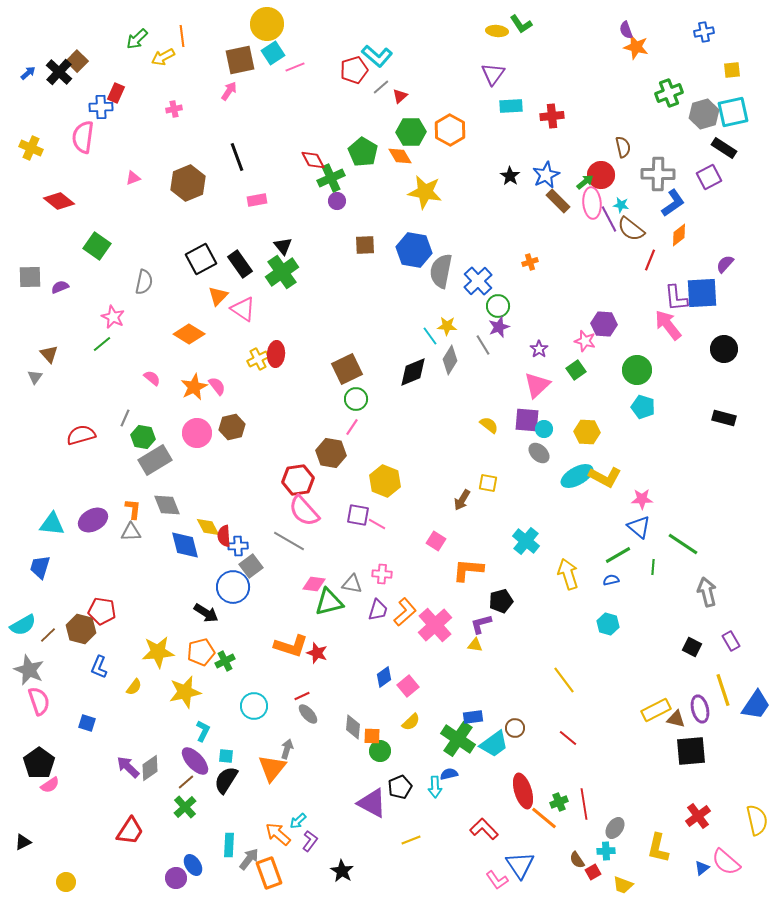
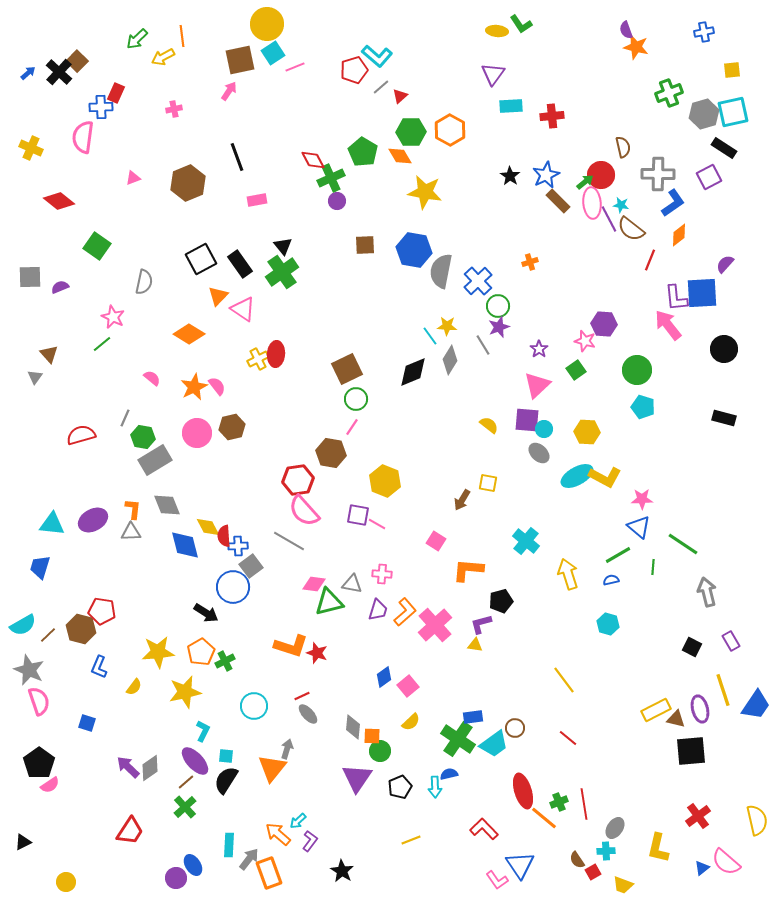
orange pentagon at (201, 652): rotated 16 degrees counterclockwise
purple triangle at (372, 803): moved 15 px left, 25 px up; rotated 36 degrees clockwise
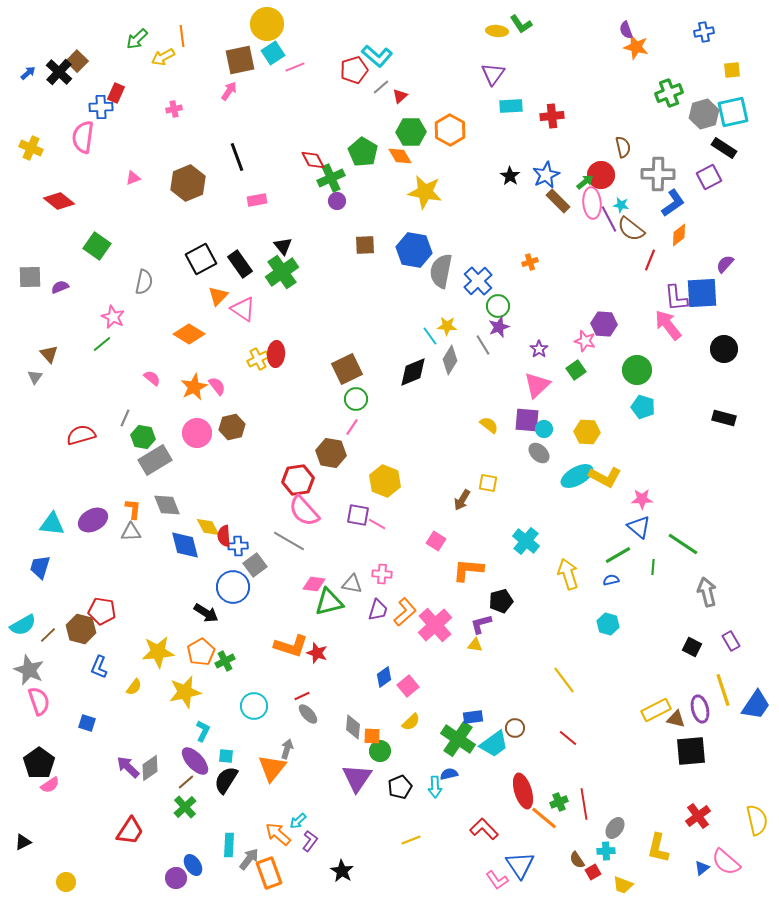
gray square at (251, 566): moved 4 px right, 1 px up
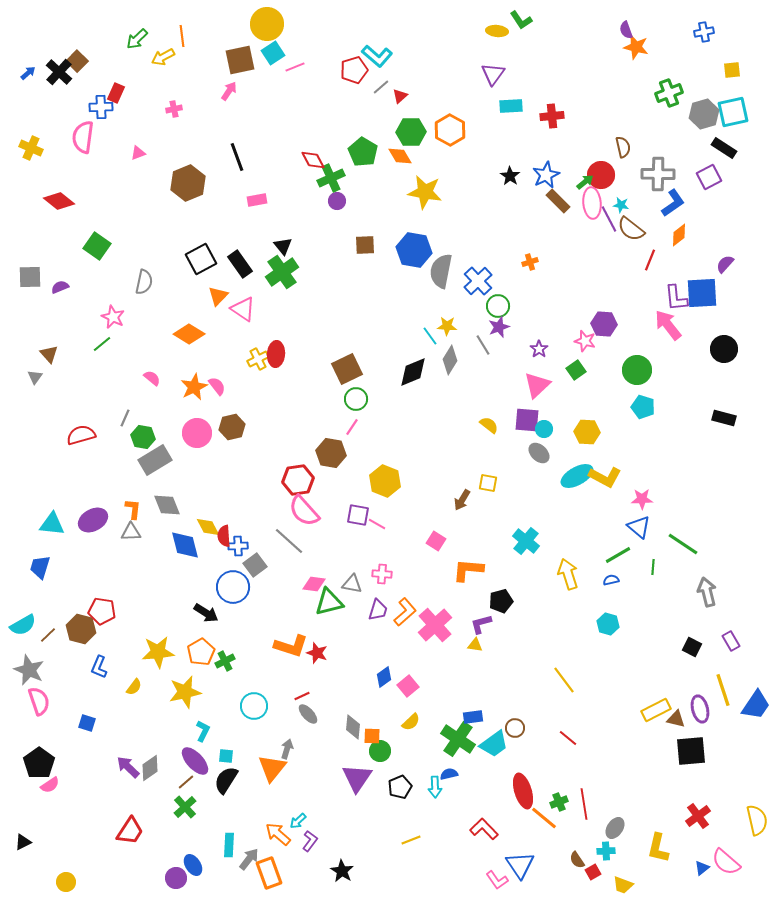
green L-shape at (521, 24): moved 4 px up
pink triangle at (133, 178): moved 5 px right, 25 px up
gray line at (289, 541): rotated 12 degrees clockwise
